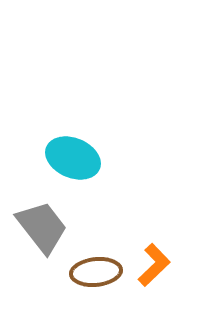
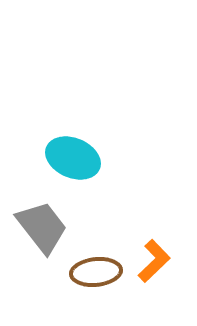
orange L-shape: moved 4 px up
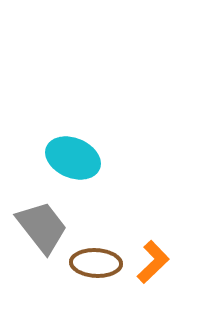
orange L-shape: moved 1 px left, 1 px down
brown ellipse: moved 9 px up; rotated 9 degrees clockwise
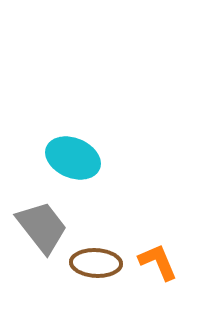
orange L-shape: moved 5 px right; rotated 69 degrees counterclockwise
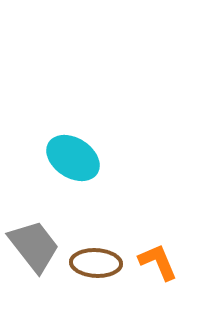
cyan ellipse: rotated 10 degrees clockwise
gray trapezoid: moved 8 px left, 19 px down
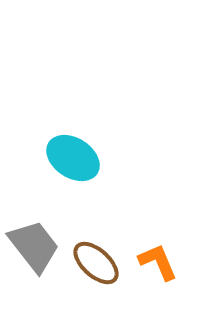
brown ellipse: rotated 39 degrees clockwise
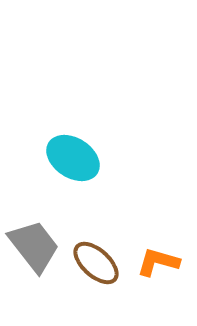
orange L-shape: rotated 51 degrees counterclockwise
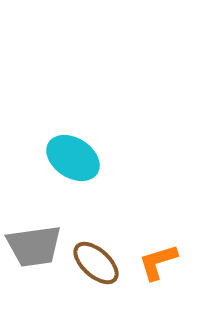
gray trapezoid: rotated 120 degrees clockwise
orange L-shape: rotated 33 degrees counterclockwise
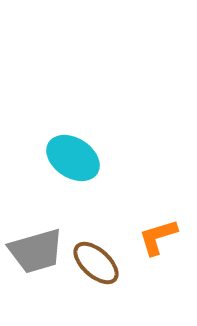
gray trapezoid: moved 2 px right, 5 px down; rotated 8 degrees counterclockwise
orange L-shape: moved 25 px up
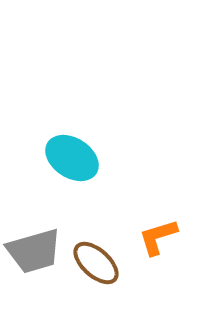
cyan ellipse: moved 1 px left
gray trapezoid: moved 2 px left
